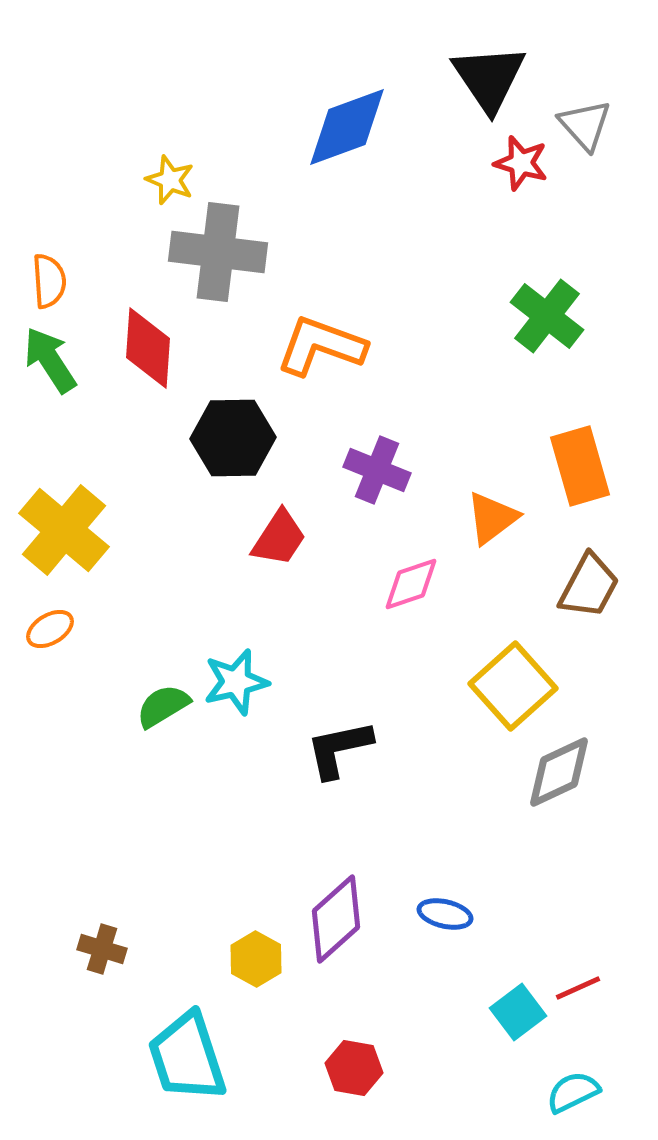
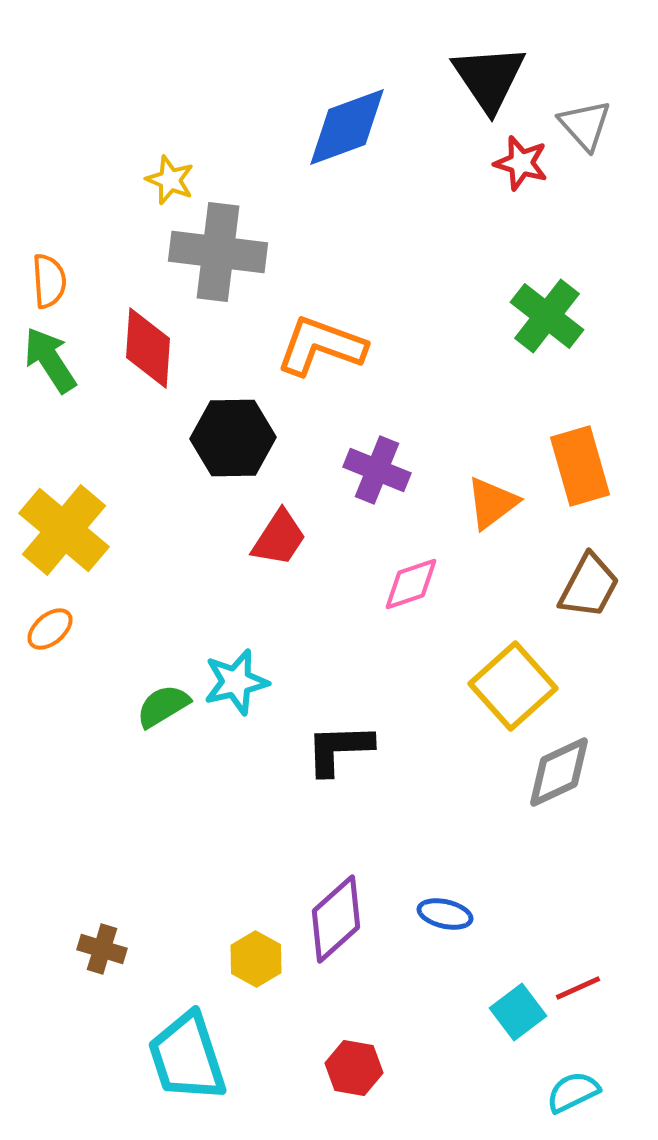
orange triangle: moved 15 px up
orange ellipse: rotated 9 degrees counterclockwise
black L-shape: rotated 10 degrees clockwise
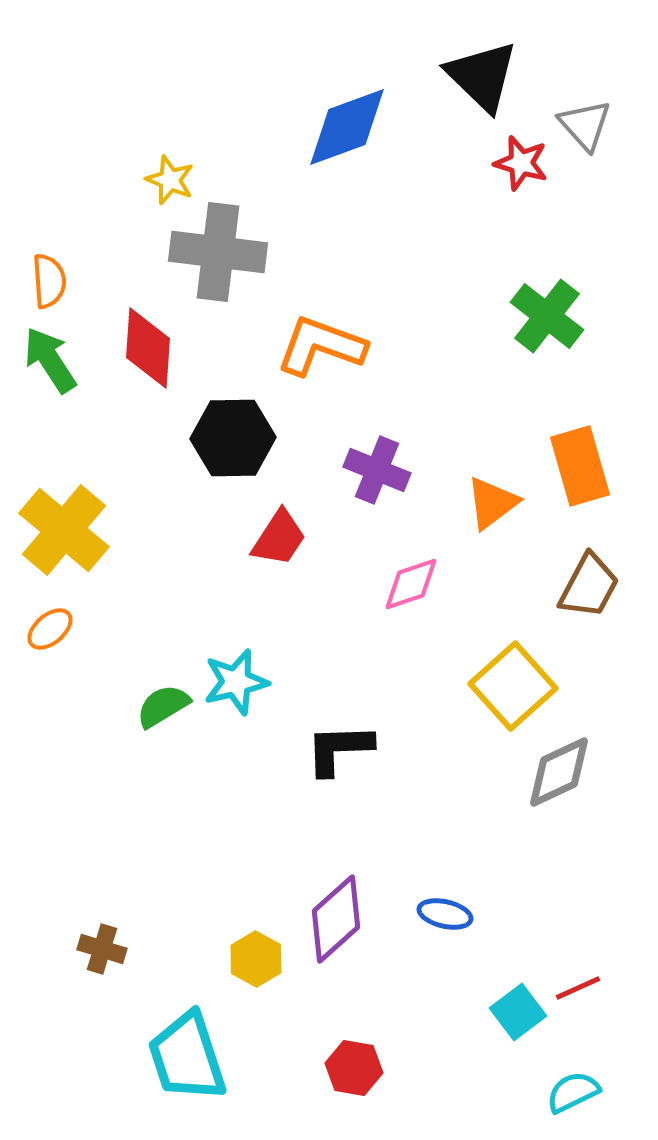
black triangle: moved 7 px left, 2 px up; rotated 12 degrees counterclockwise
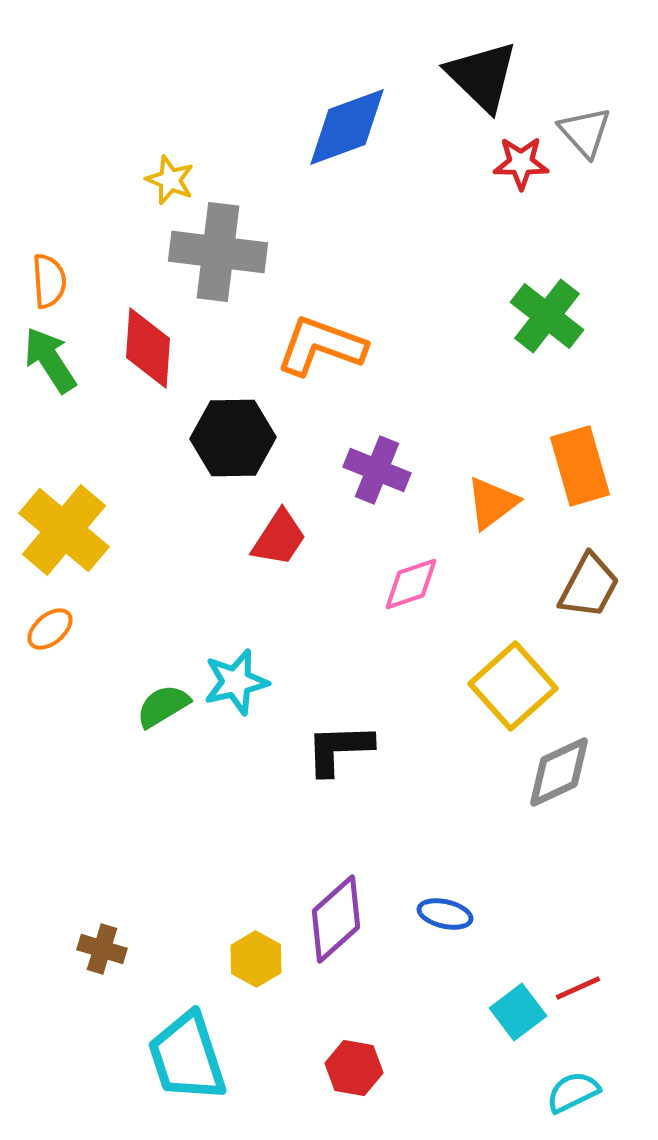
gray triangle: moved 7 px down
red star: rotated 16 degrees counterclockwise
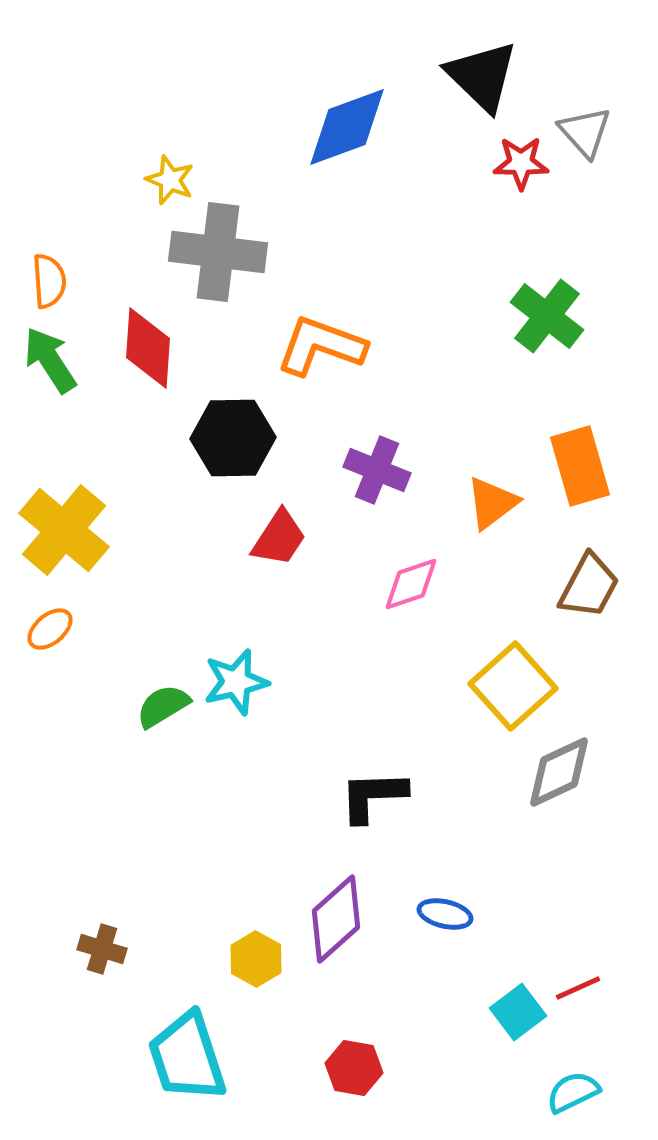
black L-shape: moved 34 px right, 47 px down
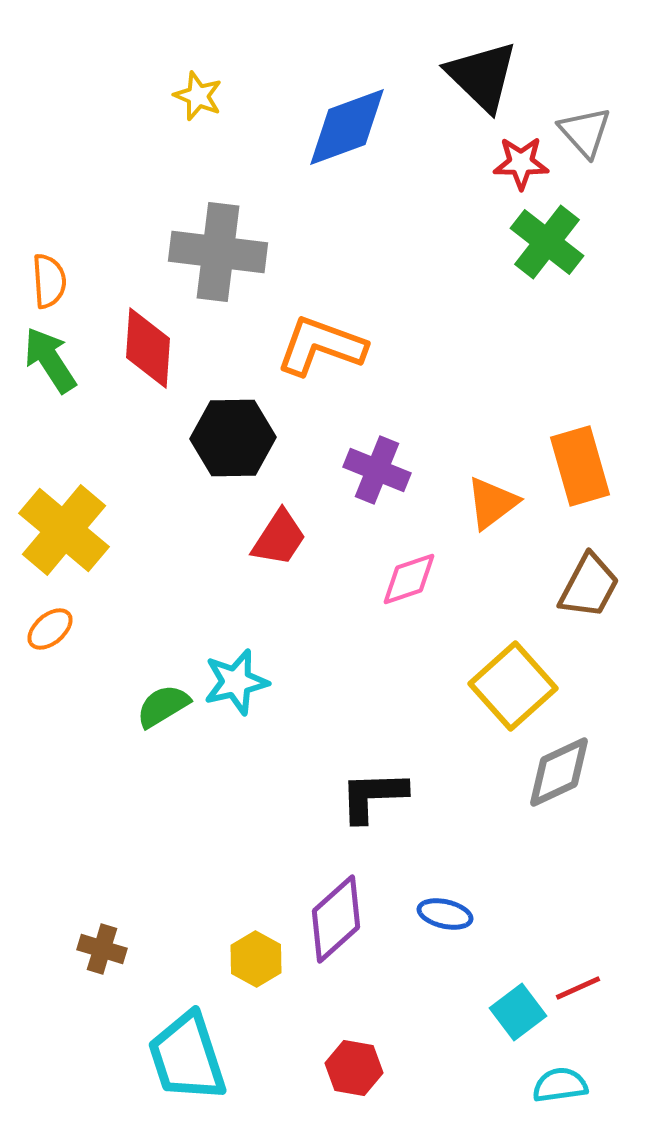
yellow star: moved 28 px right, 84 px up
green cross: moved 74 px up
pink diamond: moved 2 px left, 5 px up
cyan semicircle: moved 13 px left, 7 px up; rotated 18 degrees clockwise
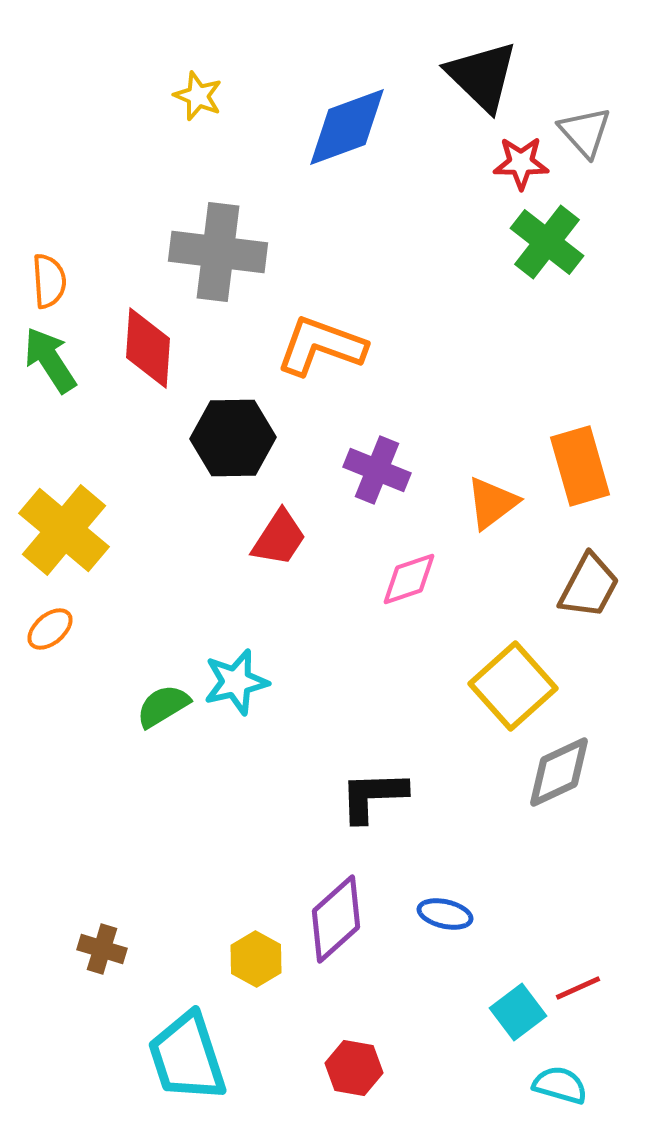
cyan semicircle: rotated 24 degrees clockwise
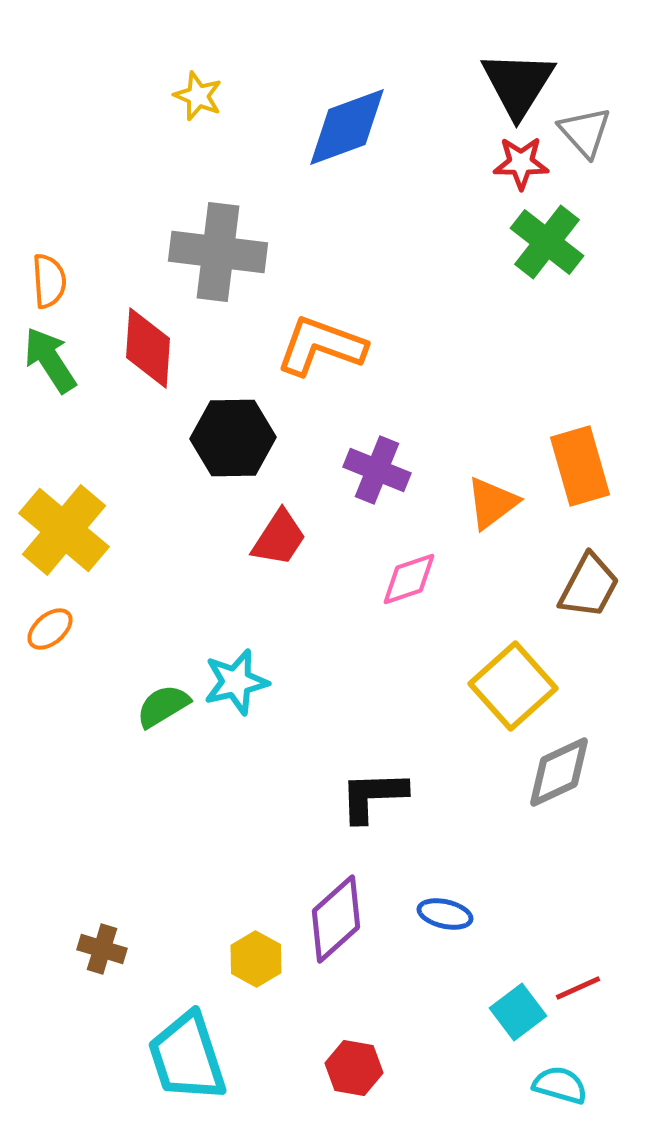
black triangle: moved 36 px right, 8 px down; rotated 18 degrees clockwise
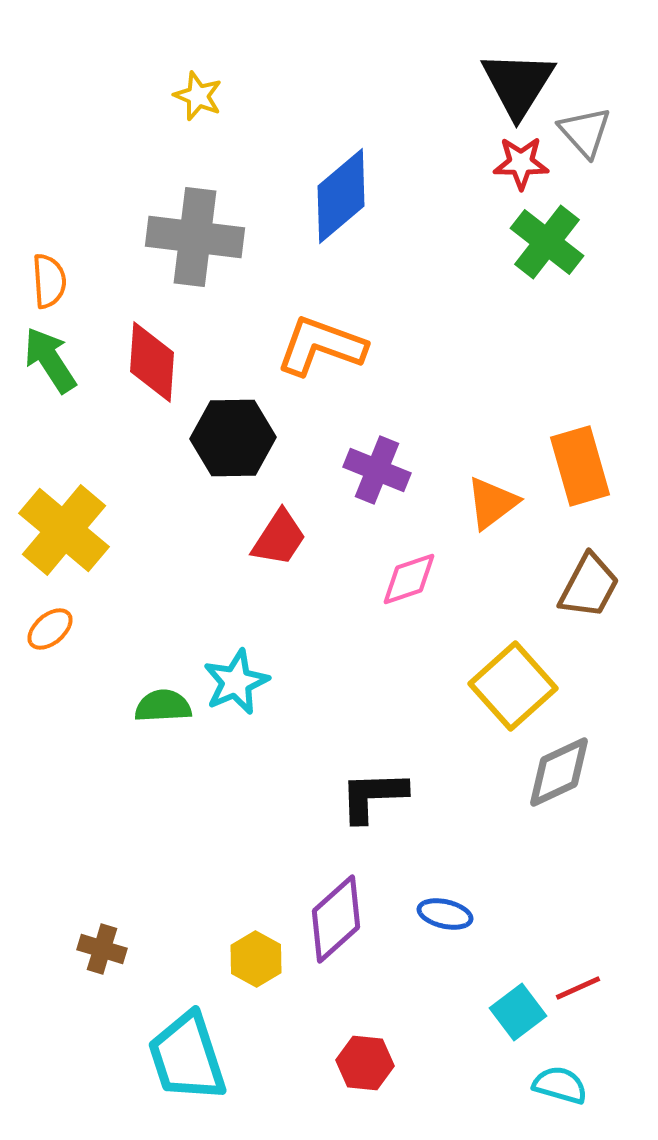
blue diamond: moved 6 px left, 69 px down; rotated 20 degrees counterclockwise
gray cross: moved 23 px left, 15 px up
red diamond: moved 4 px right, 14 px down
cyan star: rotated 10 degrees counterclockwise
green semicircle: rotated 28 degrees clockwise
red hexagon: moved 11 px right, 5 px up; rotated 4 degrees counterclockwise
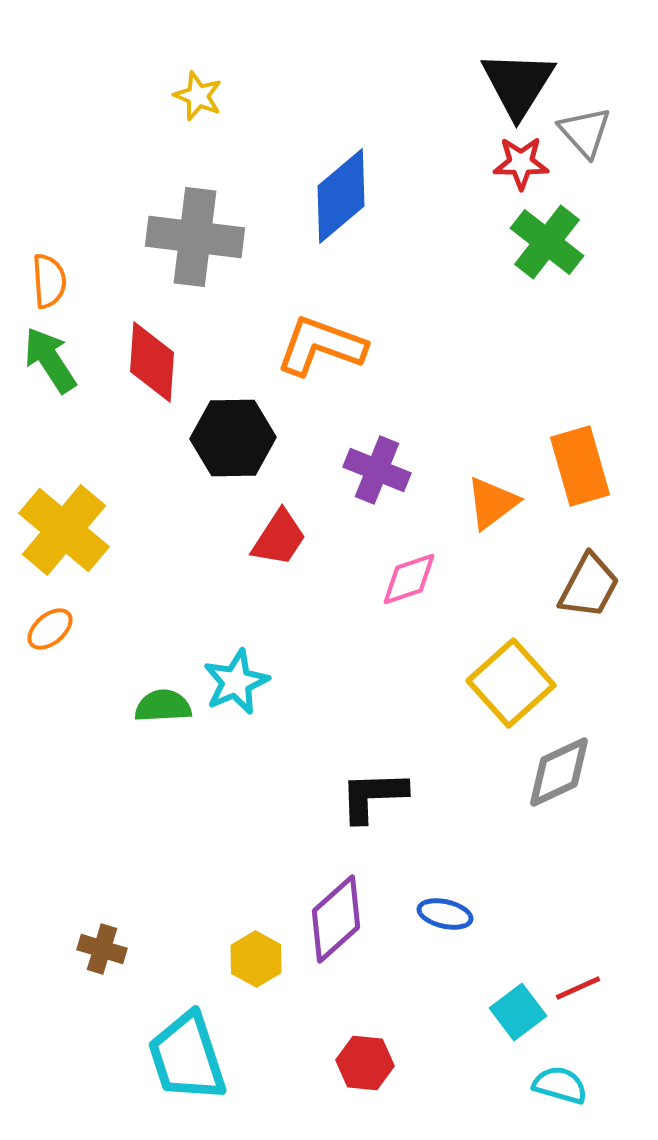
yellow square: moved 2 px left, 3 px up
